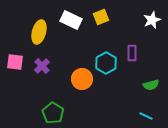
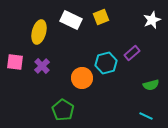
purple rectangle: rotated 49 degrees clockwise
cyan hexagon: rotated 15 degrees clockwise
orange circle: moved 1 px up
green pentagon: moved 10 px right, 3 px up
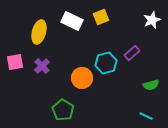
white rectangle: moved 1 px right, 1 px down
pink square: rotated 18 degrees counterclockwise
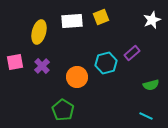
white rectangle: rotated 30 degrees counterclockwise
orange circle: moved 5 px left, 1 px up
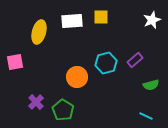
yellow square: rotated 21 degrees clockwise
purple rectangle: moved 3 px right, 7 px down
purple cross: moved 6 px left, 36 px down
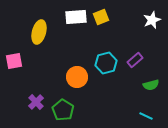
yellow square: rotated 21 degrees counterclockwise
white rectangle: moved 4 px right, 4 px up
pink square: moved 1 px left, 1 px up
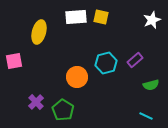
yellow square: rotated 35 degrees clockwise
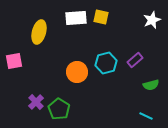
white rectangle: moved 1 px down
orange circle: moved 5 px up
green pentagon: moved 4 px left, 1 px up
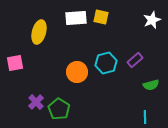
pink square: moved 1 px right, 2 px down
cyan line: moved 1 px left, 1 px down; rotated 64 degrees clockwise
